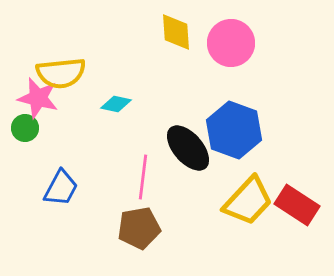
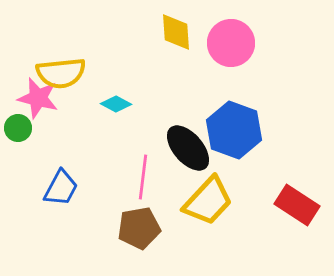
cyan diamond: rotated 16 degrees clockwise
green circle: moved 7 px left
yellow trapezoid: moved 40 px left
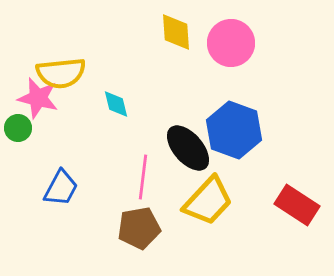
cyan diamond: rotated 48 degrees clockwise
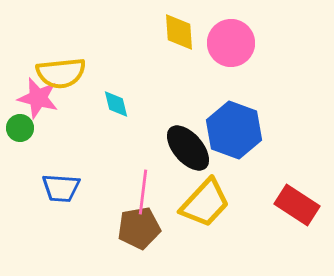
yellow diamond: moved 3 px right
green circle: moved 2 px right
pink line: moved 15 px down
blue trapezoid: rotated 66 degrees clockwise
yellow trapezoid: moved 3 px left, 2 px down
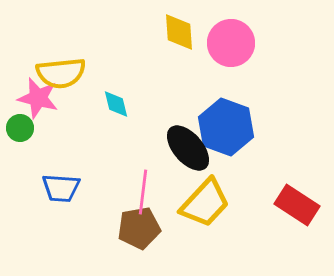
blue hexagon: moved 8 px left, 3 px up
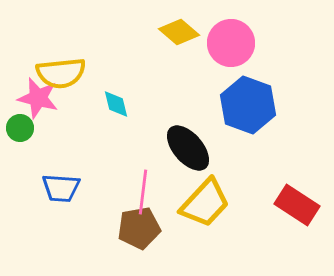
yellow diamond: rotated 45 degrees counterclockwise
blue hexagon: moved 22 px right, 22 px up
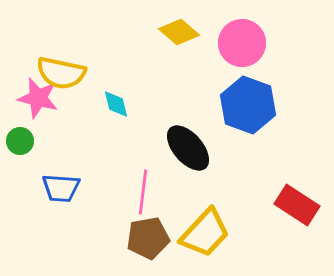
pink circle: moved 11 px right
yellow semicircle: rotated 18 degrees clockwise
green circle: moved 13 px down
yellow trapezoid: moved 30 px down
brown pentagon: moved 9 px right, 10 px down
